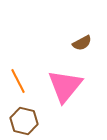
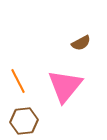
brown semicircle: moved 1 px left
brown hexagon: rotated 20 degrees counterclockwise
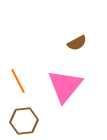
brown semicircle: moved 4 px left
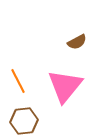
brown semicircle: moved 1 px up
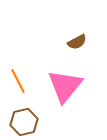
brown hexagon: moved 1 px down; rotated 8 degrees counterclockwise
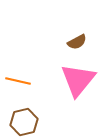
orange line: rotated 50 degrees counterclockwise
pink triangle: moved 13 px right, 6 px up
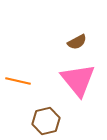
pink triangle: rotated 18 degrees counterclockwise
brown hexagon: moved 22 px right, 1 px up
